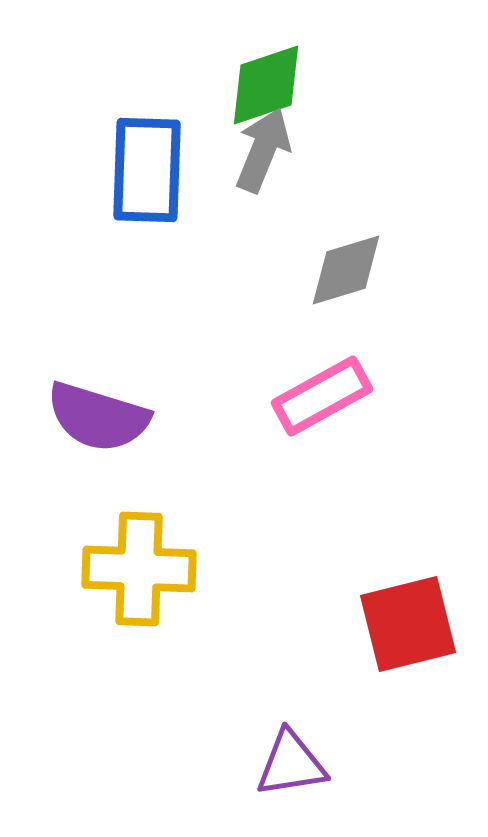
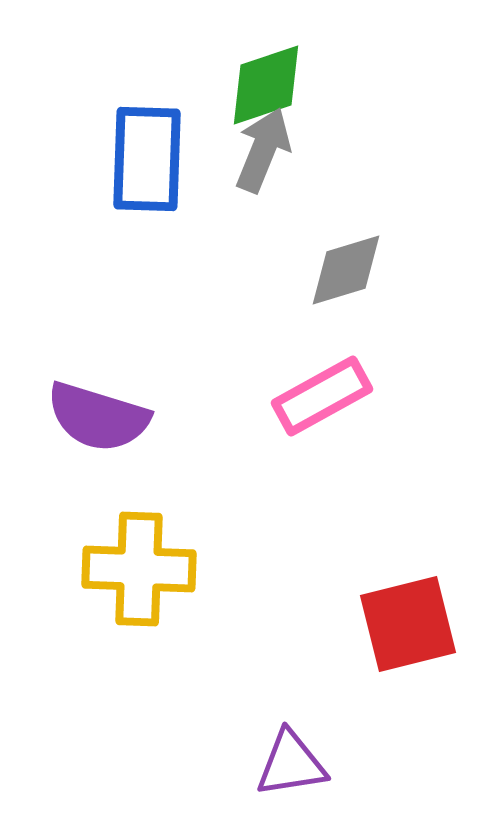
blue rectangle: moved 11 px up
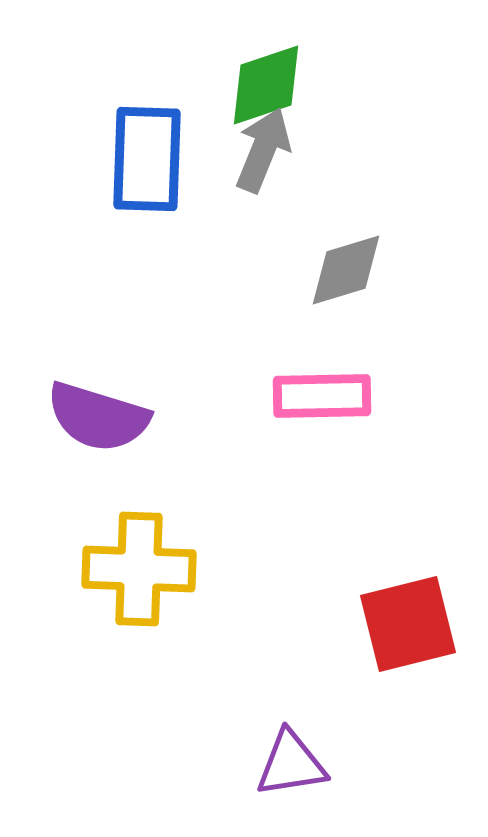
pink rectangle: rotated 28 degrees clockwise
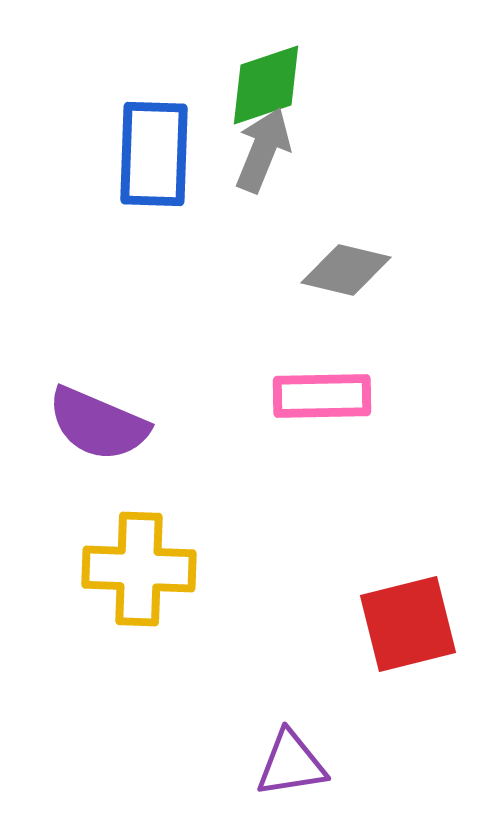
blue rectangle: moved 7 px right, 5 px up
gray diamond: rotated 30 degrees clockwise
purple semicircle: moved 7 px down; rotated 6 degrees clockwise
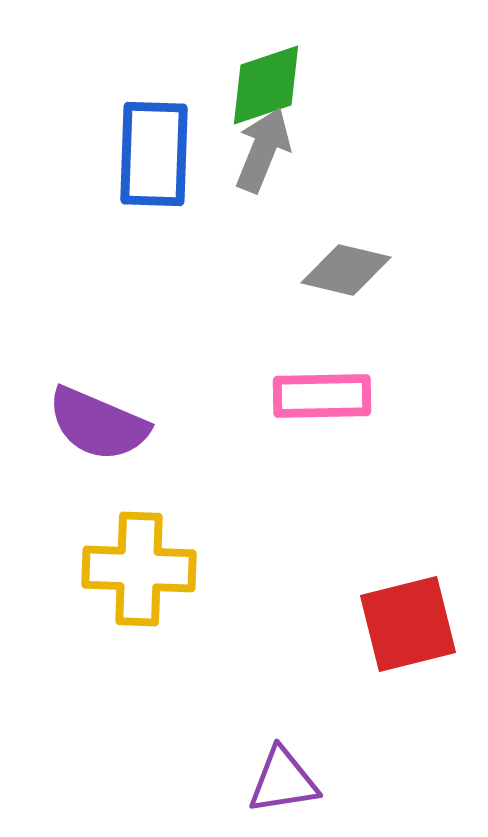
purple triangle: moved 8 px left, 17 px down
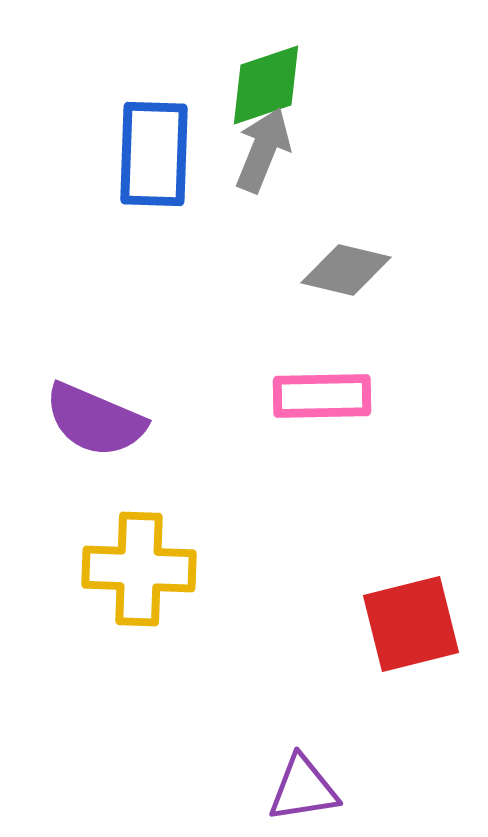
purple semicircle: moved 3 px left, 4 px up
red square: moved 3 px right
purple triangle: moved 20 px right, 8 px down
